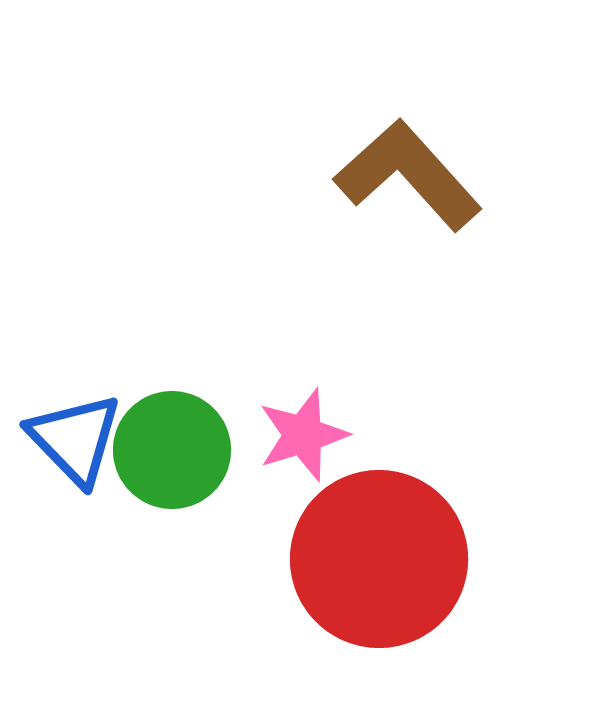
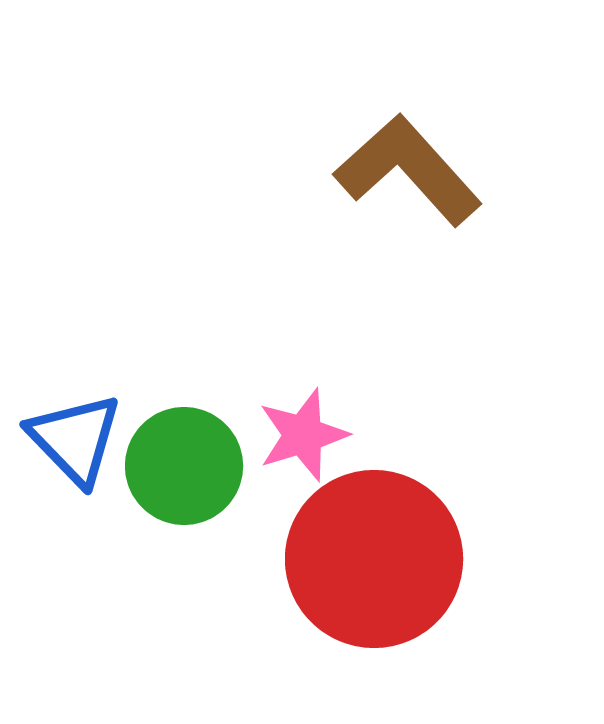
brown L-shape: moved 5 px up
green circle: moved 12 px right, 16 px down
red circle: moved 5 px left
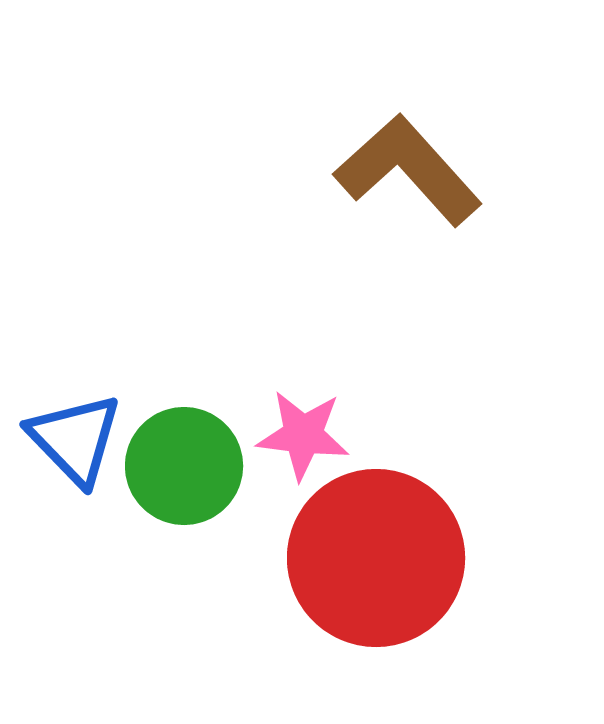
pink star: rotated 24 degrees clockwise
red circle: moved 2 px right, 1 px up
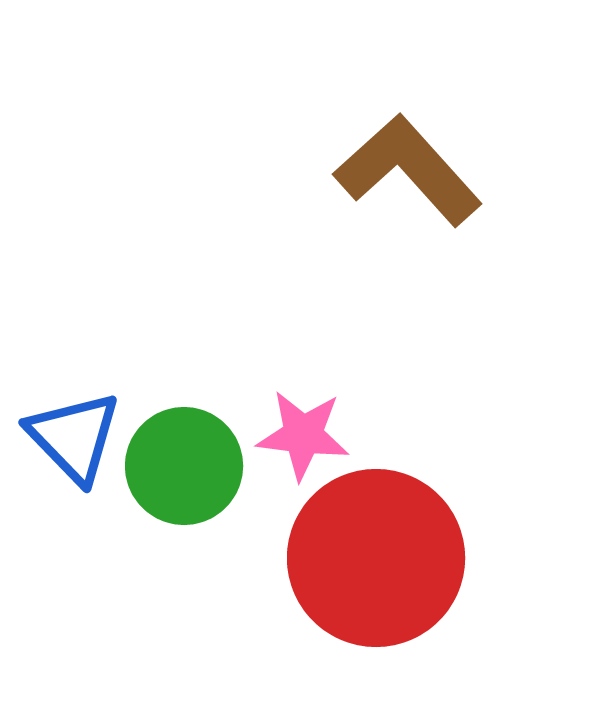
blue triangle: moved 1 px left, 2 px up
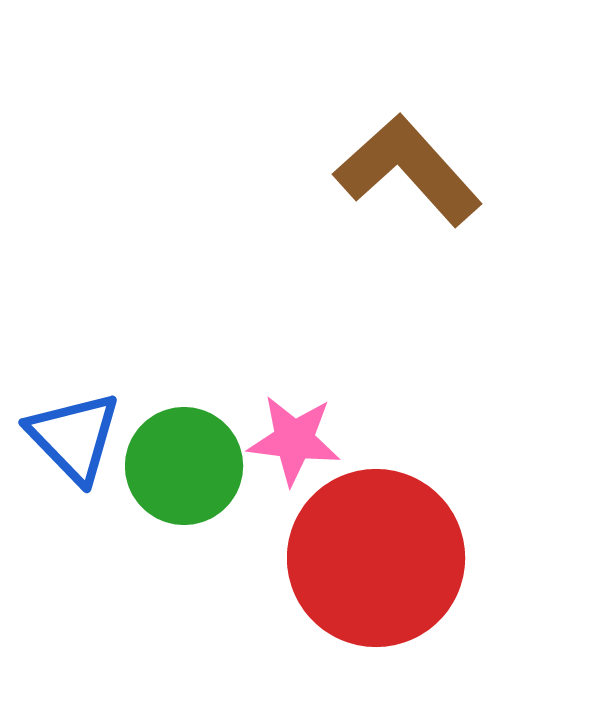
pink star: moved 9 px left, 5 px down
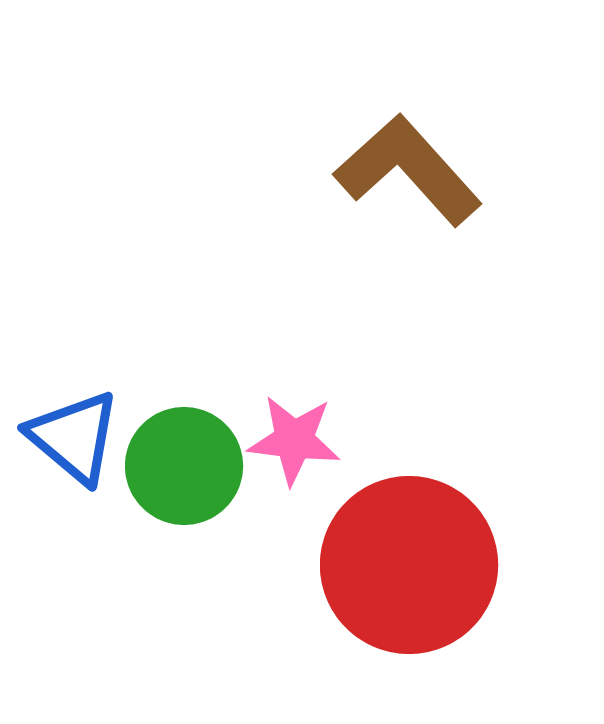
blue triangle: rotated 6 degrees counterclockwise
red circle: moved 33 px right, 7 px down
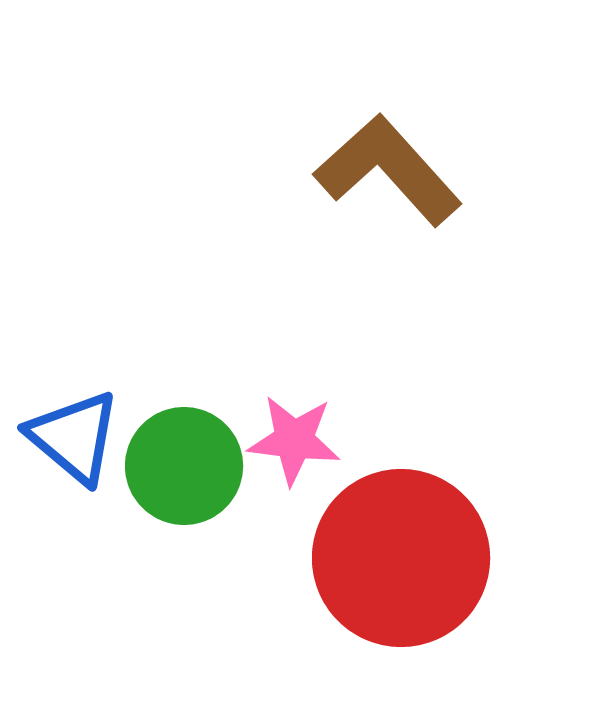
brown L-shape: moved 20 px left
red circle: moved 8 px left, 7 px up
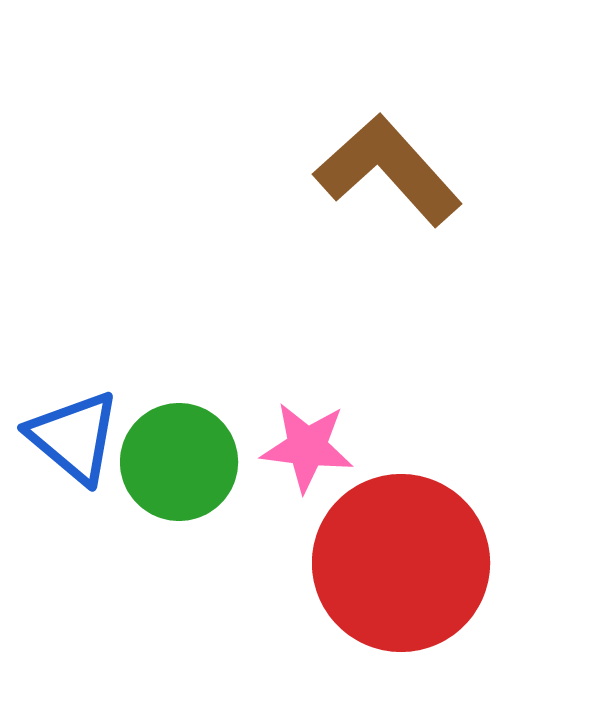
pink star: moved 13 px right, 7 px down
green circle: moved 5 px left, 4 px up
red circle: moved 5 px down
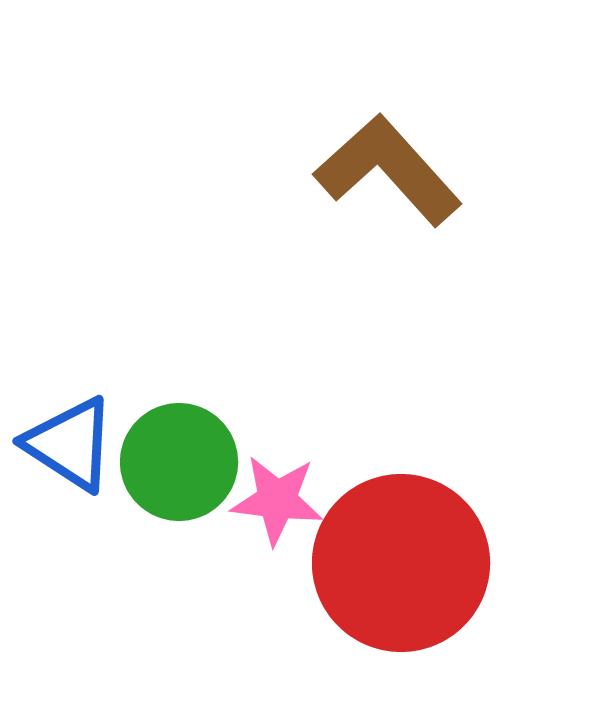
blue triangle: moved 4 px left, 7 px down; rotated 7 degrees counterclockwise
pink star: moved 30 px left, 53 px down
